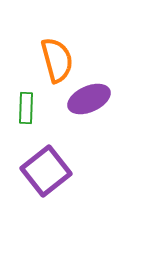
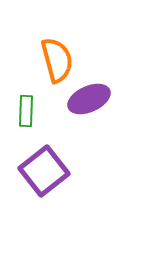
green rectangle: moved 3 px down
purple square: moved 2 px left
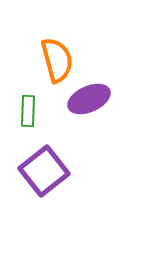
green rectangle: moved 2 px right
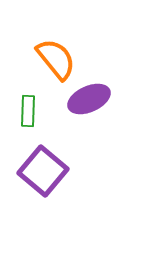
orange semicircle: moved 1 px left, 1 px up; rotated 24 degrees counterclockwise
purple square: moved 1 px left; rotated 12 degrees counterclockwise
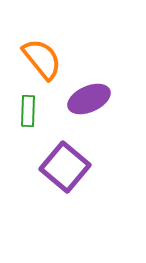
orange semicircle: moved 14 px left
purple square: moved 22 px right, 4 px up
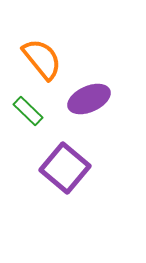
green rectangle: rotated 48 degrees counterclockwise
purple square: moved 1 px down
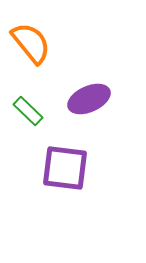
orange semicircle: moved 11 px left, 16 px up
purple square: rotated 33 degrees counterclockwise
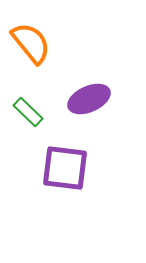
green rectangle: moved 1 px down
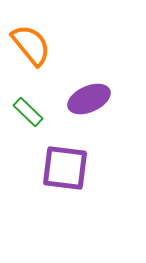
orange semicircle: moved 2 px down
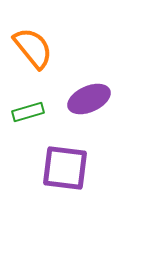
orange semicircle: moved 2 px right, 3 px down
green rectangle: rotated 60 degrees counterclockwise
